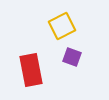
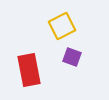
red rectangle: moved 2 px left
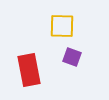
yellow square: rotated 28 degrees clockwise
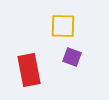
yellow square: moved 1 px right
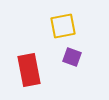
yellow square: rotated 12 degrees counterclockwise
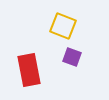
yellow square: rotated 32 degrees clockwise
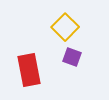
yellow square: moved 2 px right, 1 px down; rotated 24 degrees clockwise
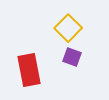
yellow square: moved 3 px right, 1 px down
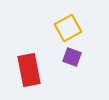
yellow square: rotated 16 degrees clockwise
